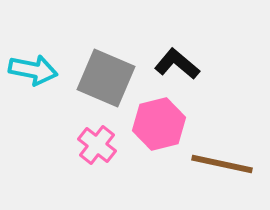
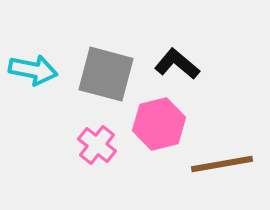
gray square: moved 4 px up; rotated 8 degrees counterclockwise
brown line: rotated 22 degrees counterclockwise
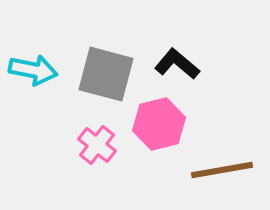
brown line: moved 6 px down
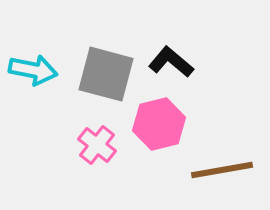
black L-shape: moved 6 px left, 2 px up
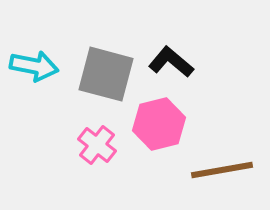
cyan arrow: moved 1 px right, 4 px up
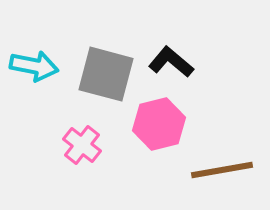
pink cross: moved 15 px left
